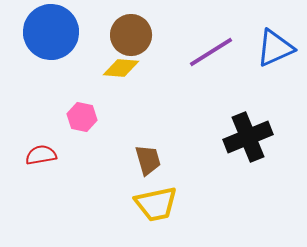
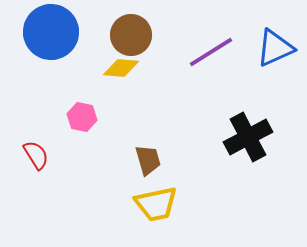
black cross: rotated 6 degrees counterclockwise
red semicircle: moved 5 px left; rotated 68 degrees clockwise
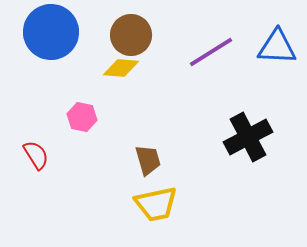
blue triangle: moved 2 px right, 1 px up; rotated 27 degrees clockwise
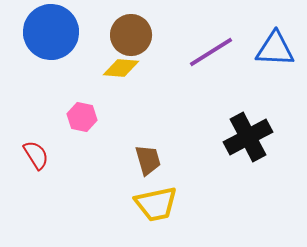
blue triangle: moved 2 px left, 2 px down
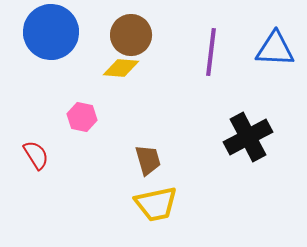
purple line: rotated 51 degrees counterclockwise
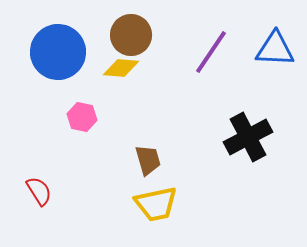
blue circle: moved 7 px right, 20 px down
purple line: rotated 27 degrees clockwise
red semicircle: moved 3 px right, 36 px down
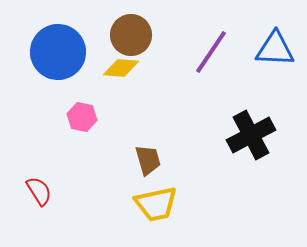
black cross: moved 3 px right, 2 px up
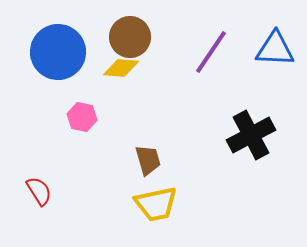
brown circle: moved 1 px left, 2 px down
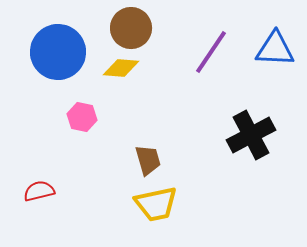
brown circle: moved 1 px right, 9 px up
red semicircle: rotated 72 degrees counterclockwise
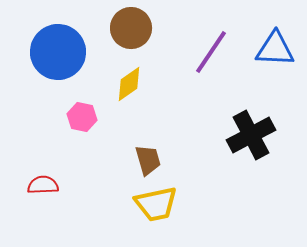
yellow diamond: moved 8 px right, 16 px down; rotated 39 degrees counterclockwise
red semicircle: moved 4 px right, 6 px up; rotated 12 degrees clockwise
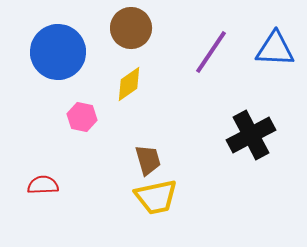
yellow trapezoid: moved 7 px up
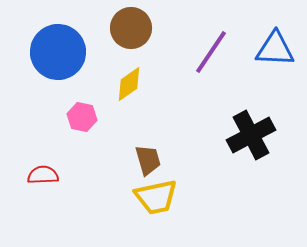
red semicircle: moved 10 px up
